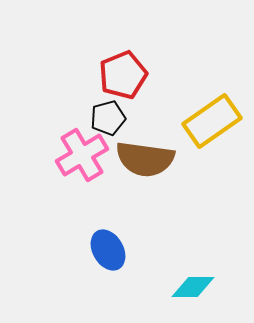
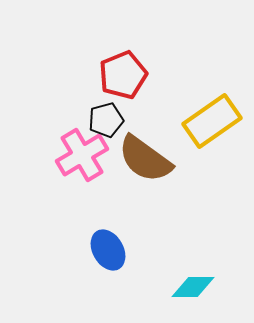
black pentagon: moved 2 px left, 2 px down
brown semicircle: rotated 28 degrees clockwise
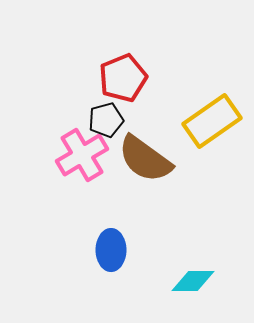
red pentagon: moved 3 px down
blue ellipse: moved 3 px right; rotated 30 degrees clockwise
cyan diamond: moved 6 px up
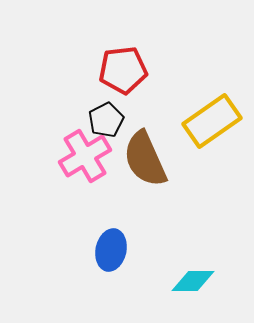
red pentagon: moved 8 px up; rotated 15 degrees clockwise
black pentagon: rotated 12 degrees counterclockwise
pink cross: moved 3 px right, 1 px down
brown semicircle: rotated 30 degrees clockwise
blue ellipse: rotated 12 degrees clockwise
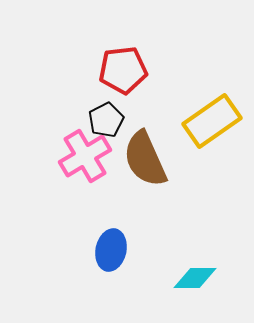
cyan diamond: moved 2 px right, 3 px up
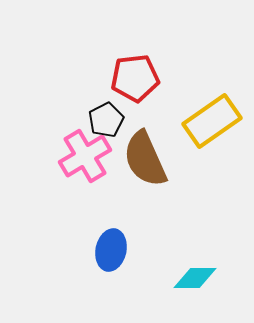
red pentagon: moved 12 px right, 8 px down
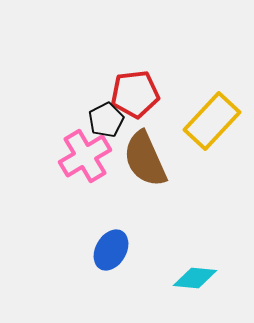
red pentagon: moved 16 px down
yellow rectangle: rotated 12 degrees counterclockwise
blue ellipse: rotated 18 degrees clockwise
cyan diamond: rotated 6 degrees clockwise
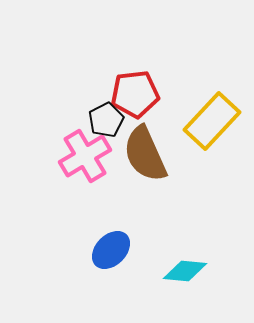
brown semicircle: moved 5 px up
blue ellipse: rotated 15 degrees clockwise
cyan diamond: moved 10 px left, 7 px up
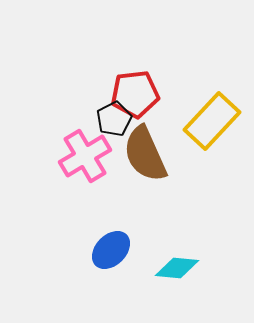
black pentagon: moved 8 px right, 1 px up
cyan diamond: moved 8 px left, 3 px up
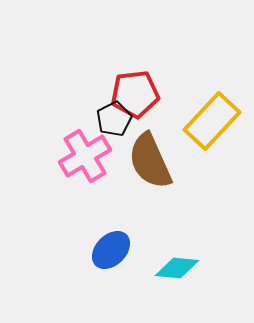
brown semicircle: moved 5 px right, 7 px down
